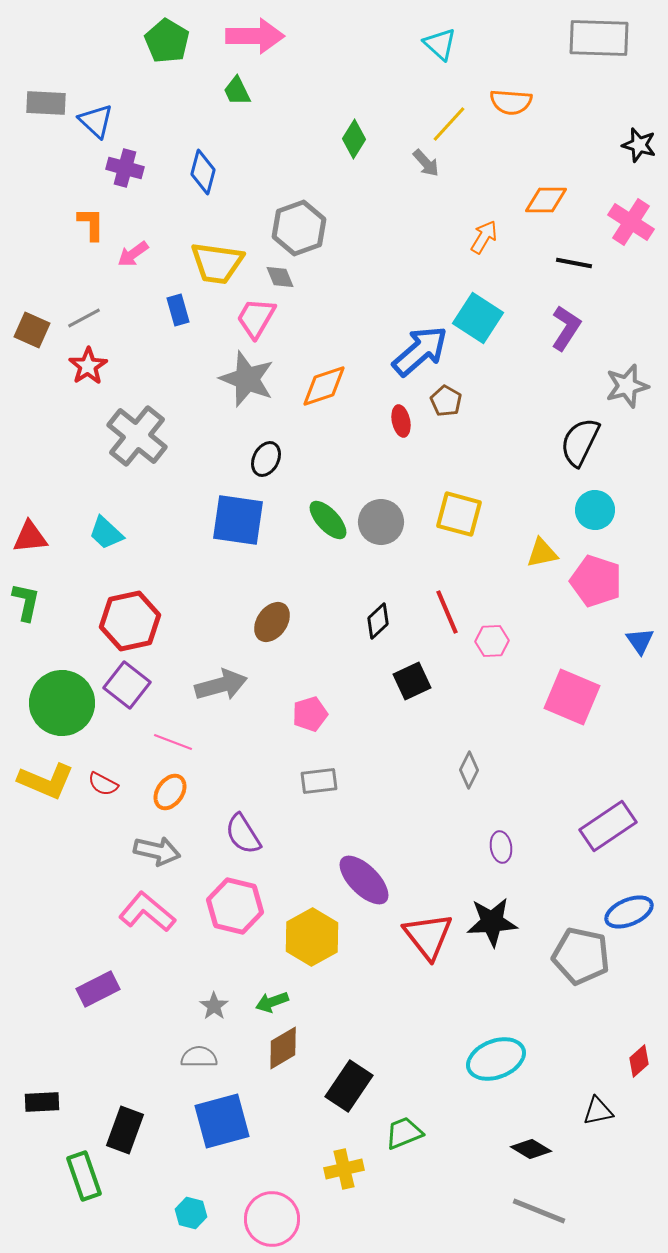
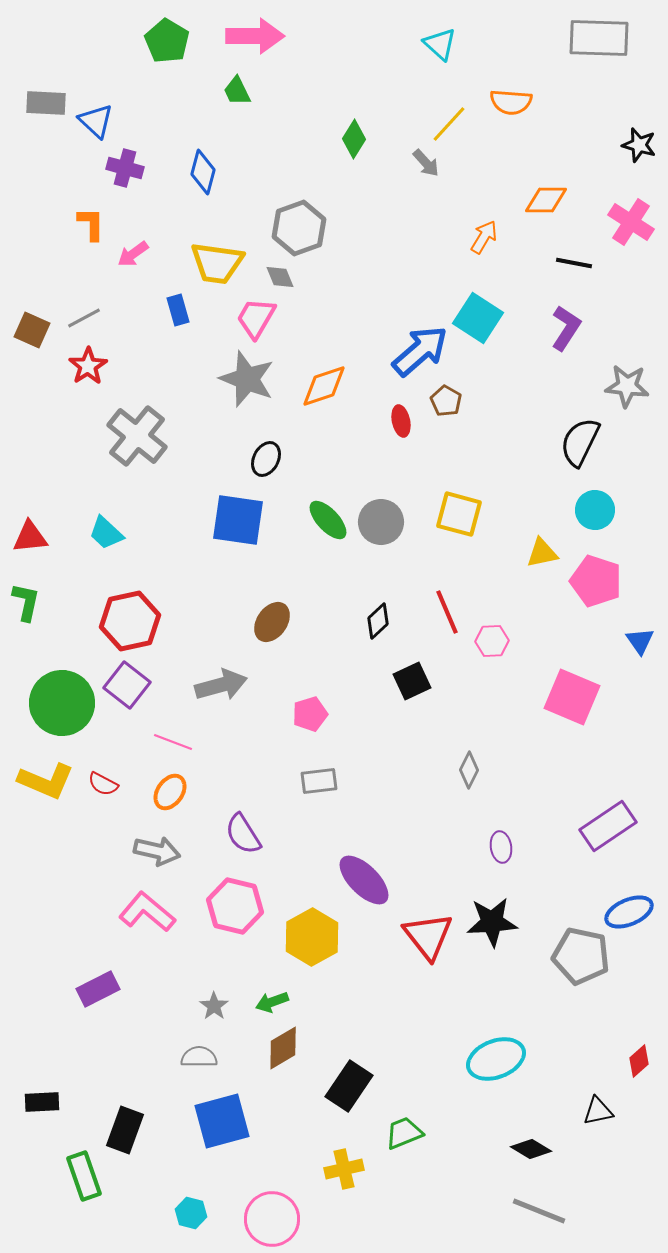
gray star at (627, 386): rotated 21 degrees clockwise
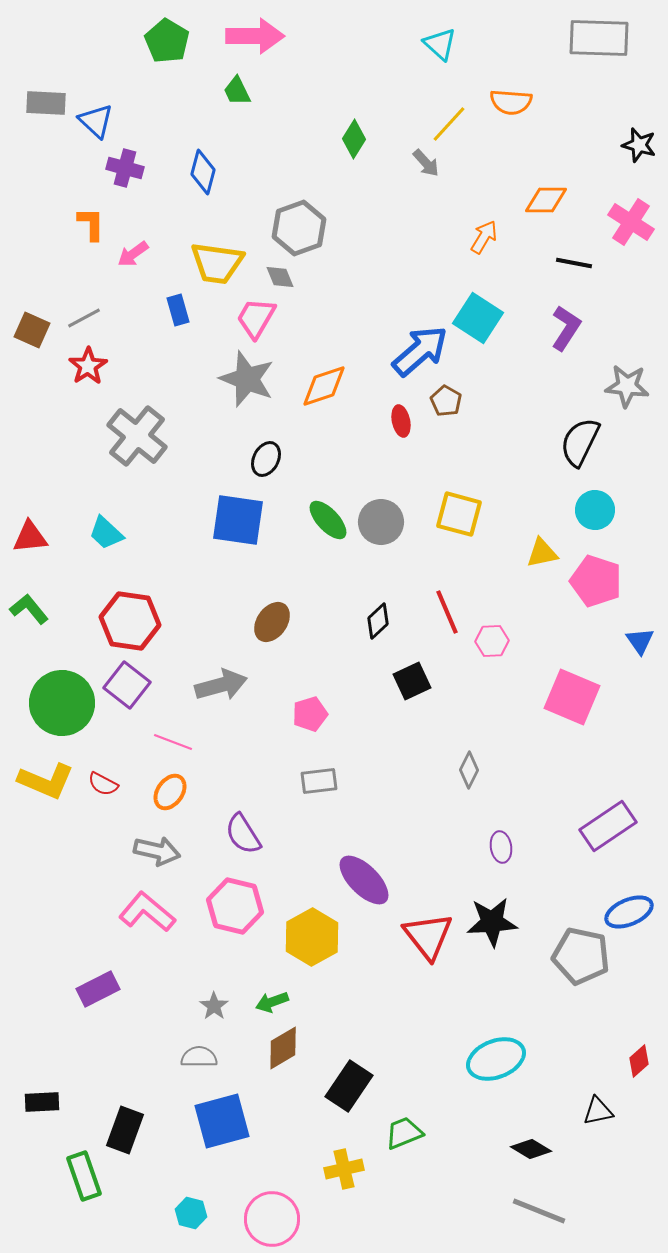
green L-shape at (26, 602): moved 3 px right, 7 px down; rotated 51 degrees counterclockwise
red hexagon at (130, 621): rotated 20 degrees clockwise
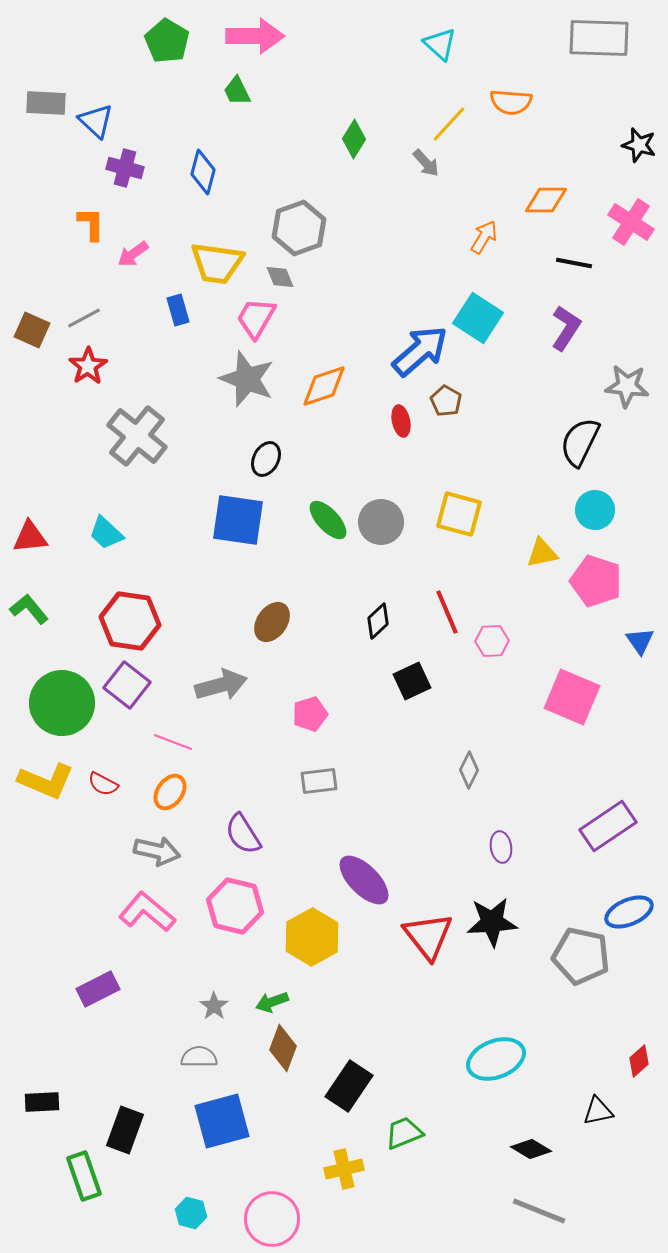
brown diamond at (283, 1048): rotated 39 degrees counterclockwise
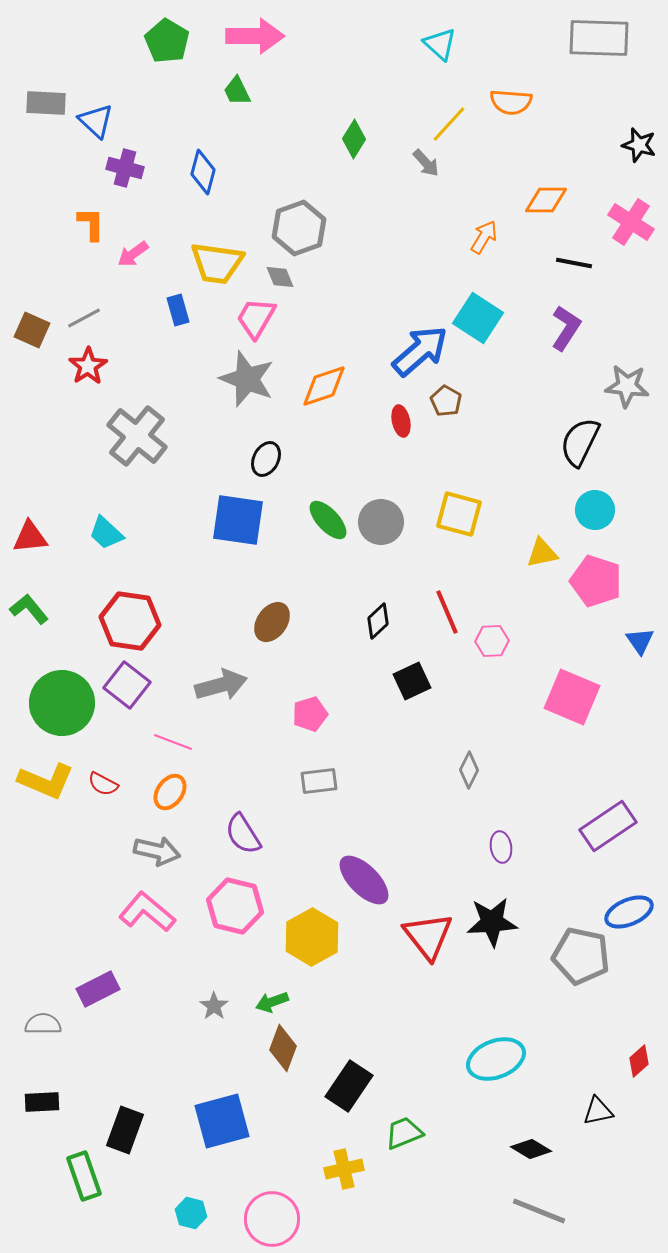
gray semicircle at (199, 1057): moved 156 px left, 33 px up
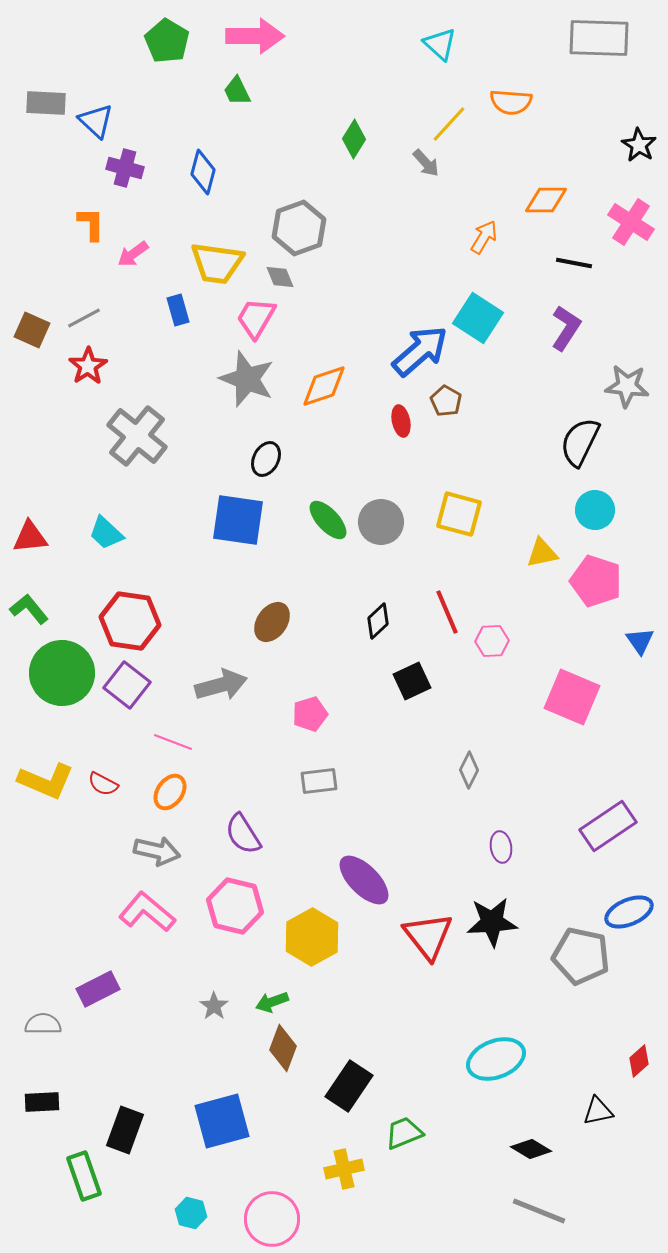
black star at (639, 145): rotated 16 degrees clockwise
green circle at (62, 703): moved 30 px up
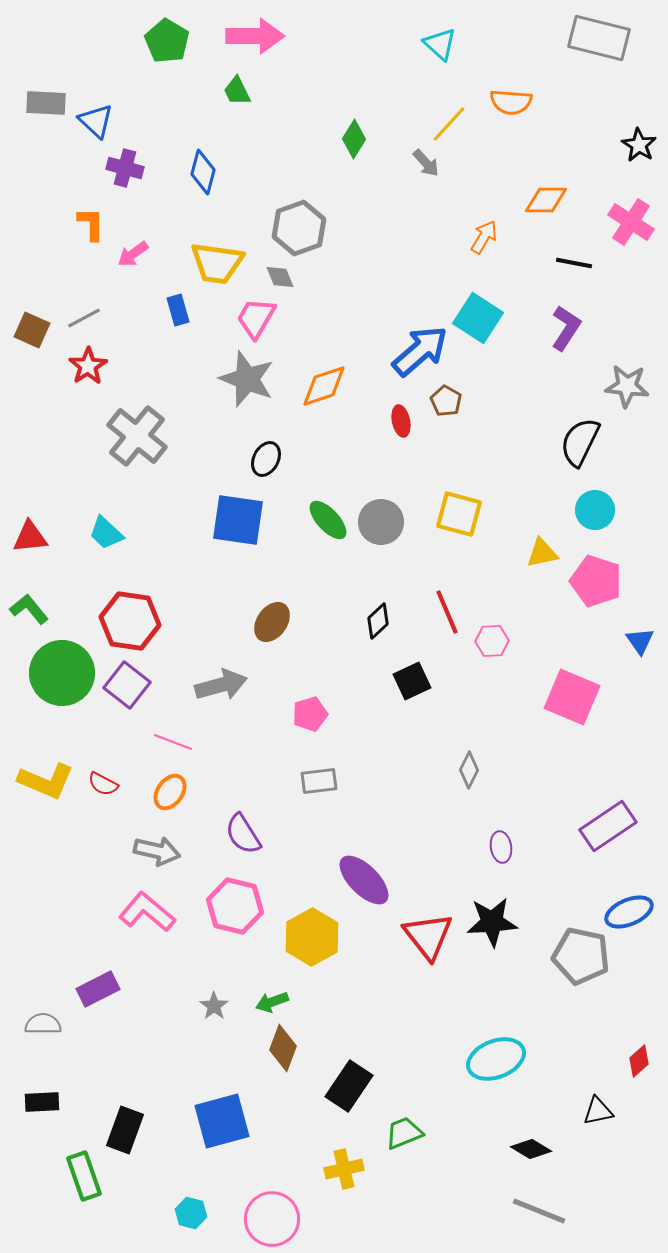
gray rectangle at (599, 38): rotated 12 degrees clockwise
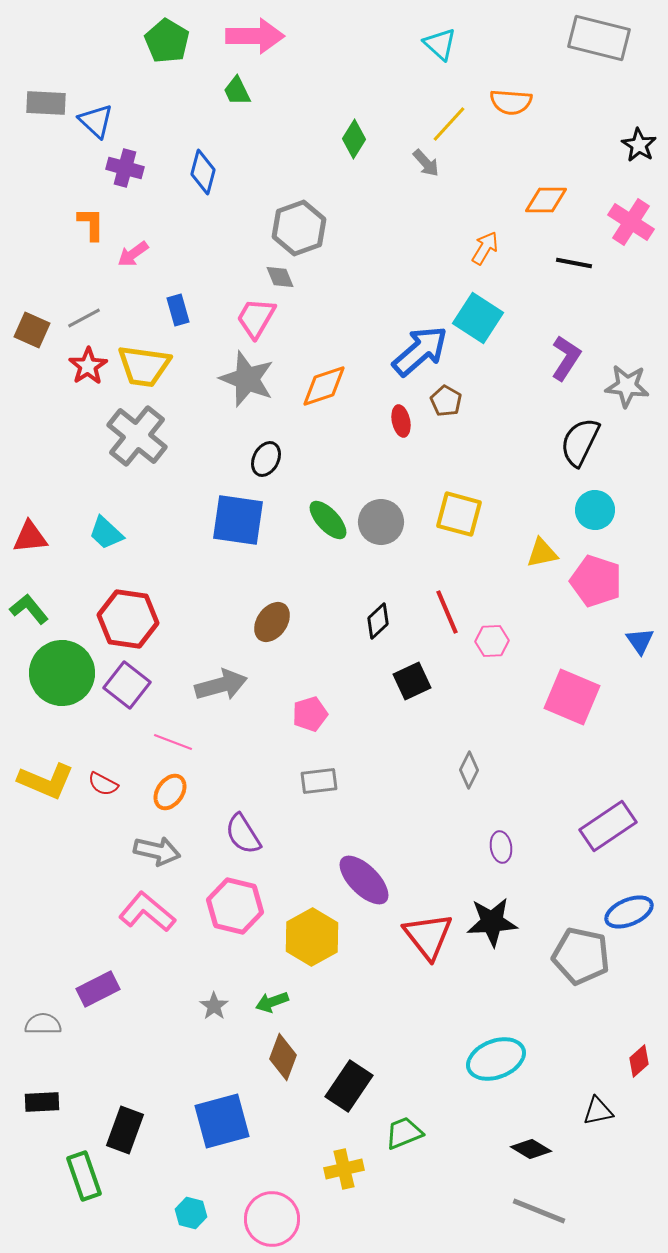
orange arrow at (484, 237): moved 1 px right, 11 px down
yellow trapezoid at (217, 263): moved 73 px left, 103 px down
purple L-shape at (566, 328): moved 30 px down
red hexagon at (130, 621): moved 2 px left, 2 px up
brown diamond at (283, 1048): moved 9 px down
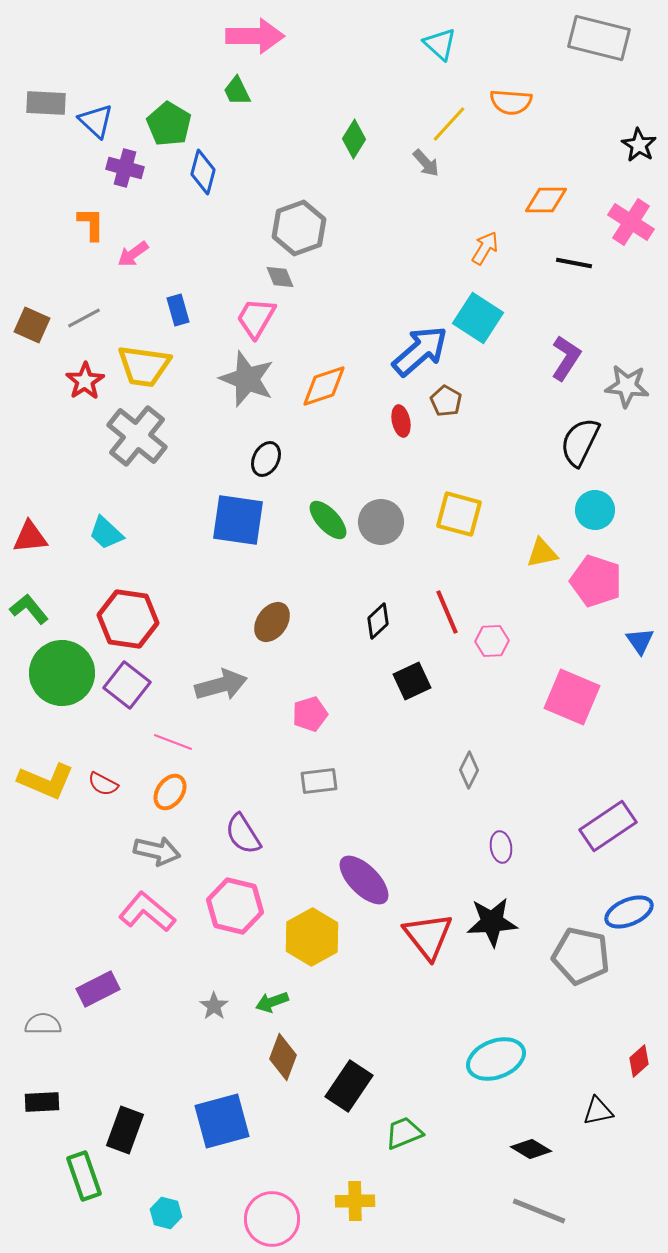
green pentagon at (167, 41): moved 2 px right, 83 px down
brown square at (32, 330): moved 5 px up
red star at (88, 366): moved 3 px left, 15 px down
yellow cross at (344, 1169): moved 11 px right, 32 px down; rotated 12 degrees clockwise
cyan hexagon at (191, 1213): moved 25 px left
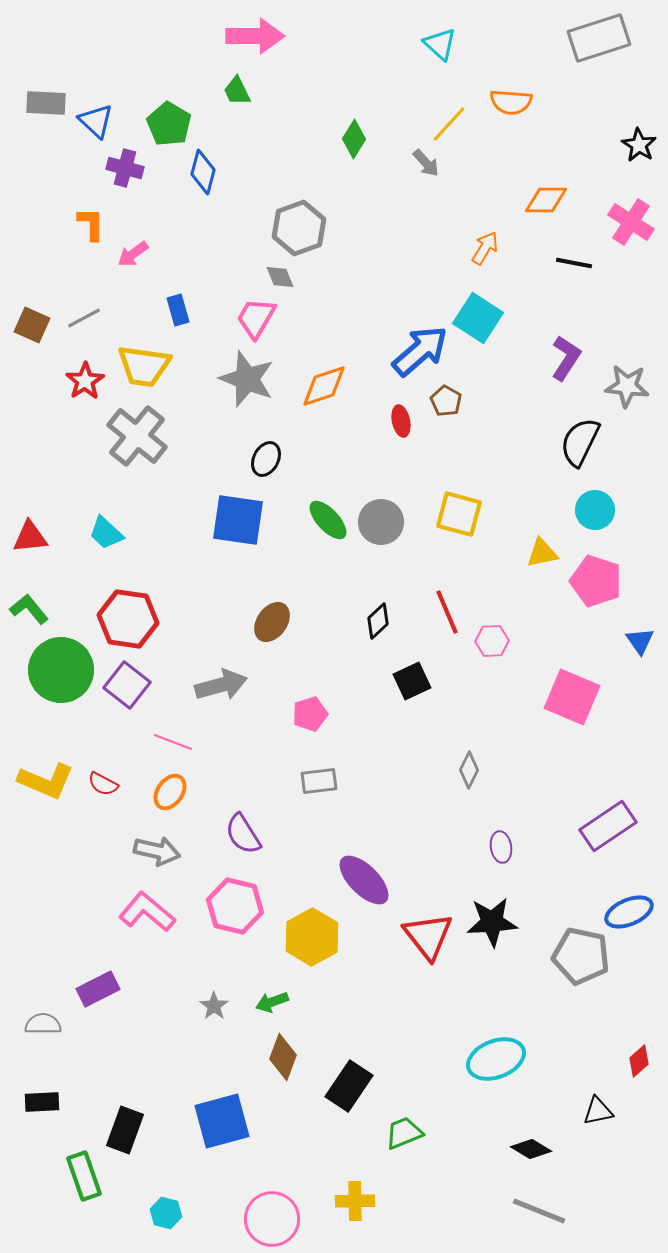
gray rectangle at (599, 38): rotated 32 degrees counterclockwise
green circle at (62, 673): moved 1 px left, 3 px up
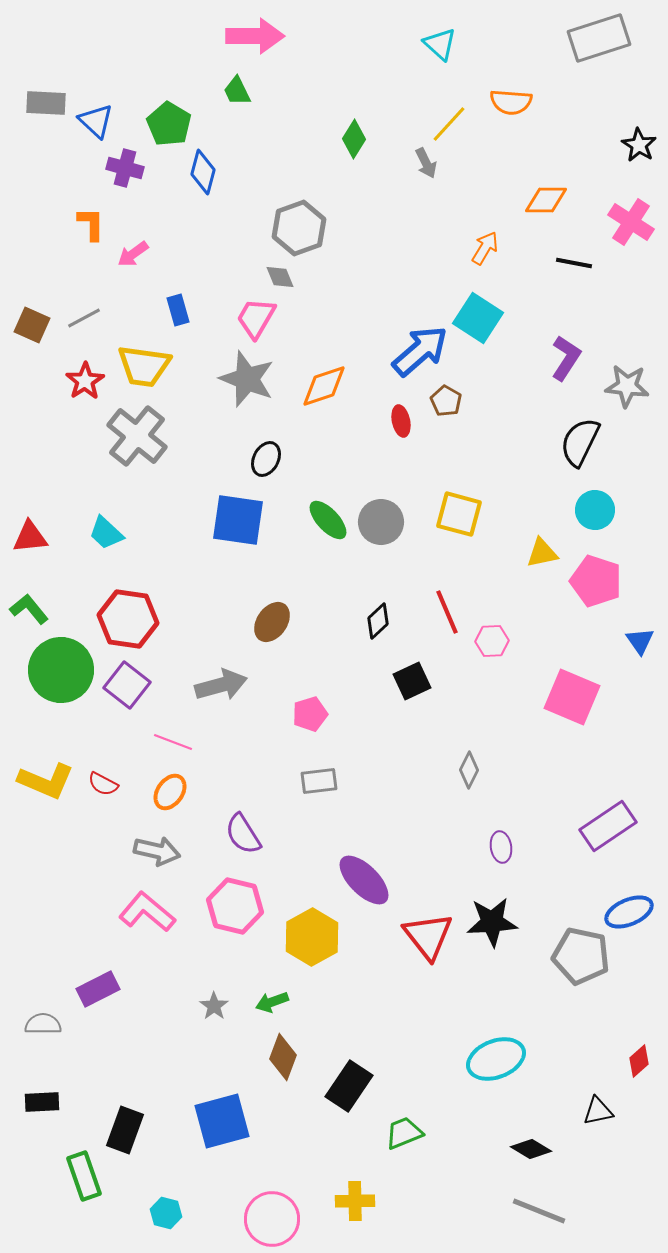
gray arrow at (426, 163): rotated 16 degrees clockwise
